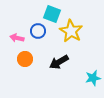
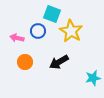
orange circle: moved 3 px down
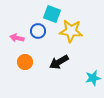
yellow star: rotated 25 degrees counterclockwise
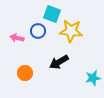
orange circle: moved 11 px down
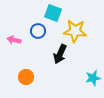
cyan square: moved 1 px right, 1 px up
yellow star: moved 4 px right
pink arrow: moved 3 px left, 2 px down
black arrow: moved 1 px right, 8 px up; rotated 36 degrees counterclockwise
orange circle: moved 1 px right, 4 px down
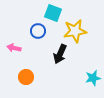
yellow star: rotated 15 degrees counterclockwise
pink arrow: moved 8 px down
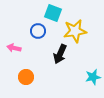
cyan star: moved 1 px up
